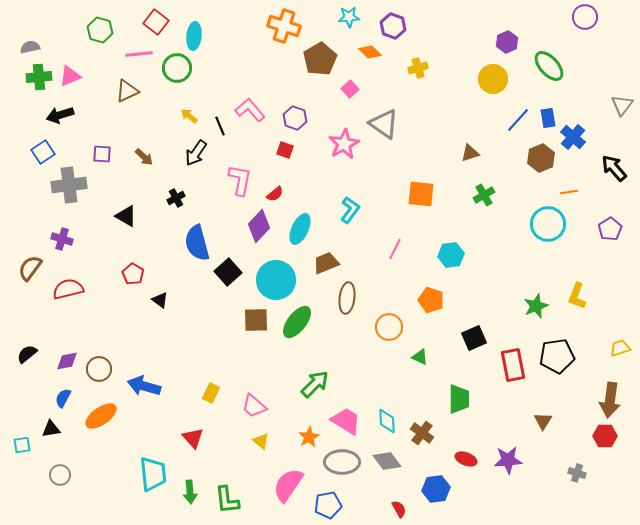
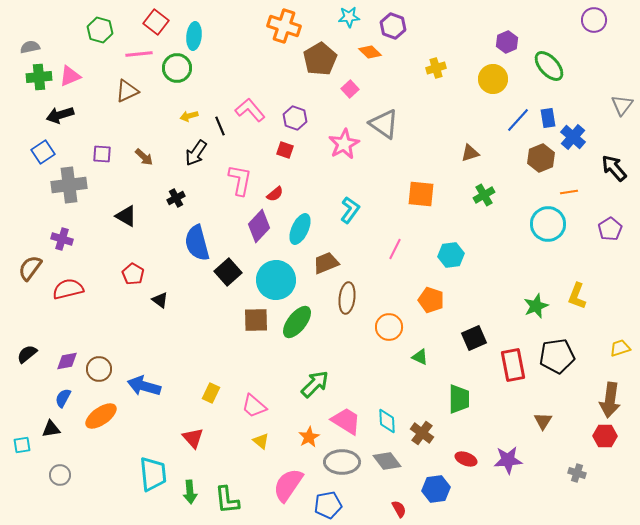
purple circle at (585, 17): moved 9 px right, 3 px down
yellow cross at (418, 68): moved 18 px right
yellow arrow at (189, 116): rotated 54 degrees counterclockwise
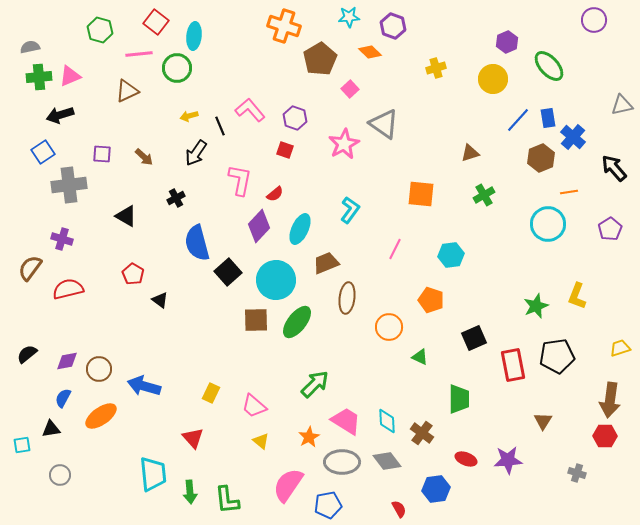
gray triangle at (622, 105): rotated 40 degrees clockwise
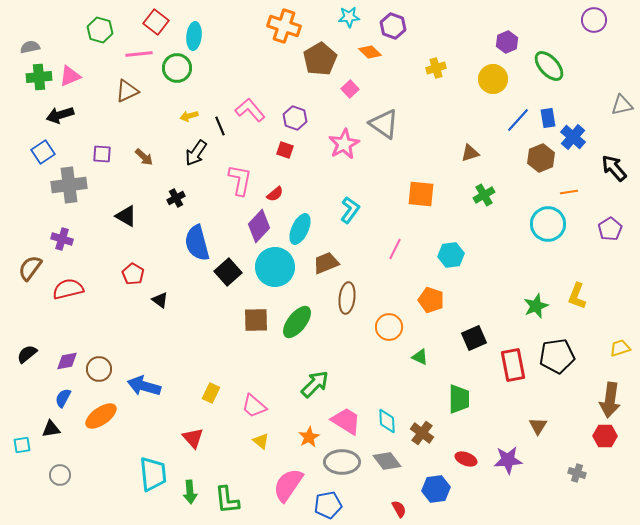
cyan circle at (276, 280): moved 1 px left, 13 px up
brown triangle at (543, 421): moved 5 px left, 5 px down
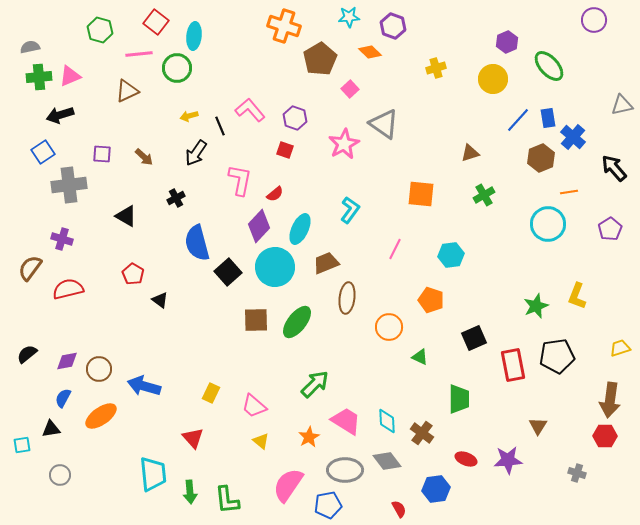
gray ellipse at (342, 462): moved 3 px right, 8 px down
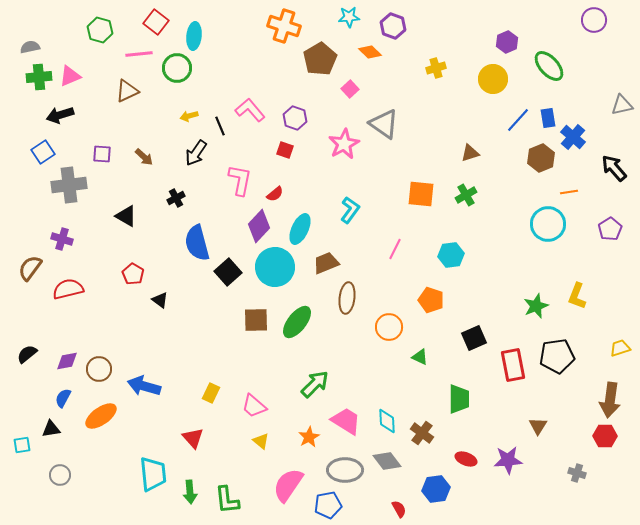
green cross at (484, 195): moved 18 px left
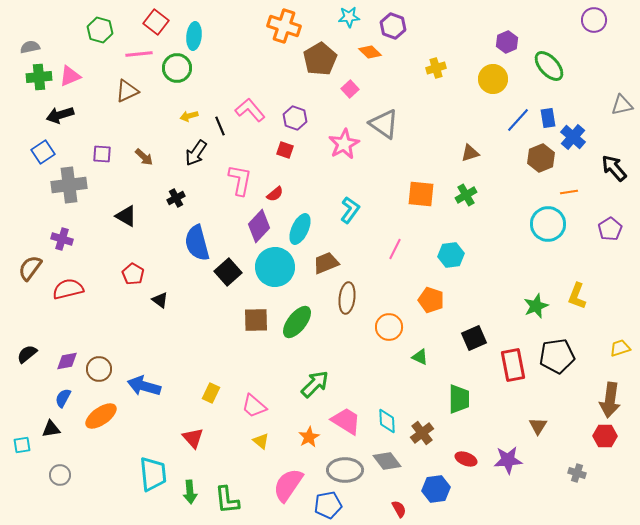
brown cross at (422, 433): rotated 15 degrees clockwise
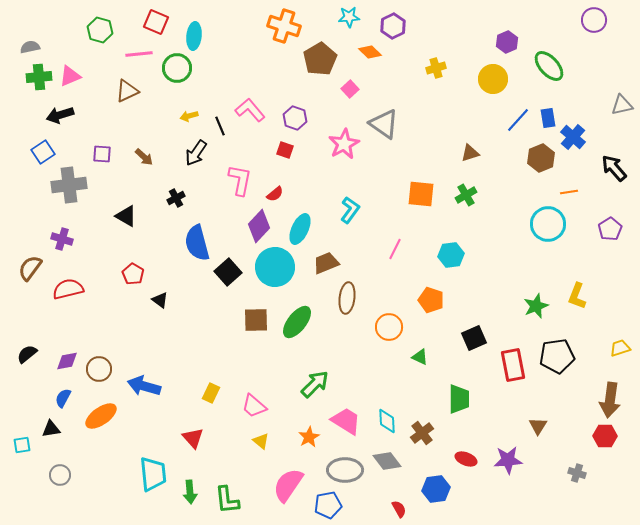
red square at (156, 22): rotated 15 degrees counterclockwise
purple hexagon at (393, 26): rotated 15 degrees clockwise
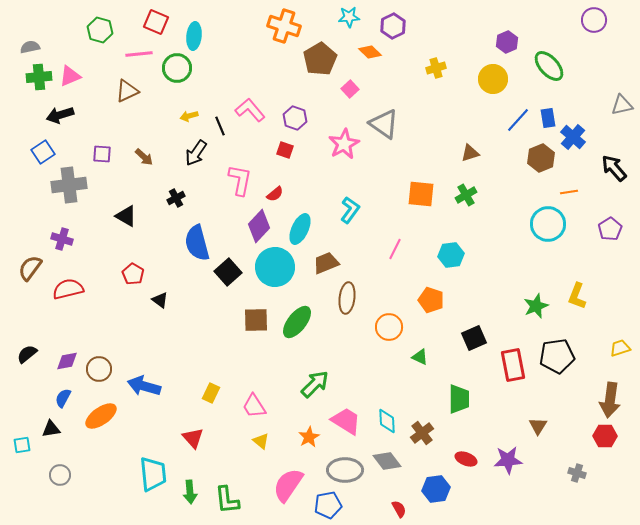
pink trapezoid at (254, 406): rotated 16 degrees clockwise
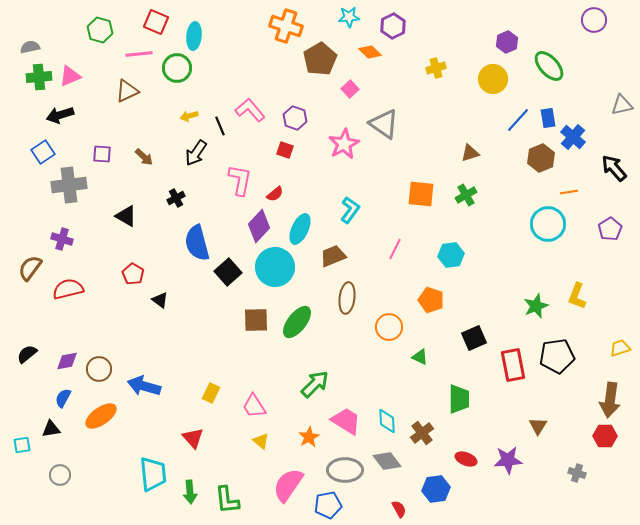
orange cross at (284, 26): moved 2 px right
brown trapezoid at (326, 263): moved 7 px right, 7 px up
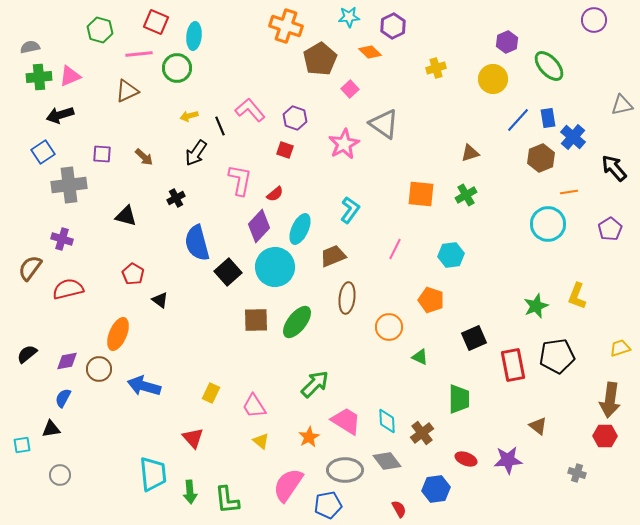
black triangle at (126, 216): rotated 15 degrees counterclockwise
orange ellipse at (101, 416): moved 17 px right, 82 px up; rotated 32 degrees counterclockwise
brown triangle at (538, 426): rotated 24 degrees counterclockwise
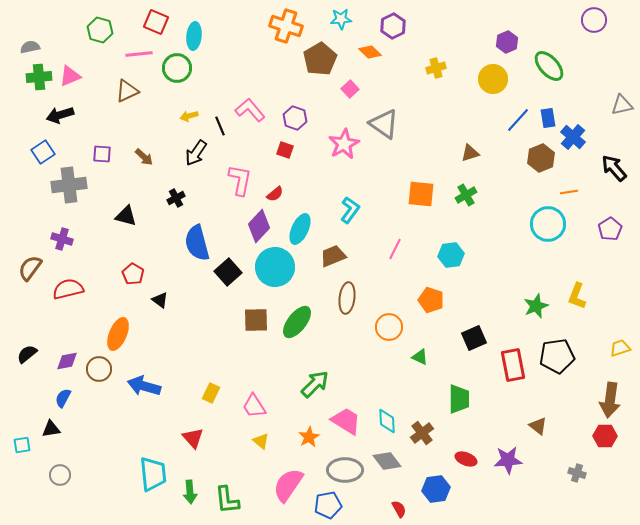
cyan star at (349, 17): moved 8 px left, 2 px down
